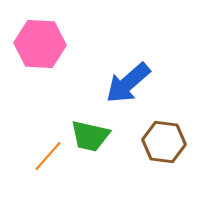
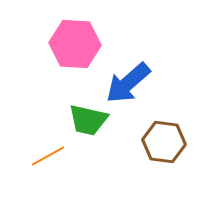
pink hexagon: moved 35 px right
green trapezoid: moved 2 px left, 16 px up
orange line: rotated 20 degrees clockwise
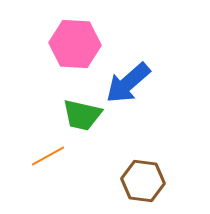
green trapezoid: moved 6 px left, 5 px up
brown hexagon: moved 21 px left, 39 px down
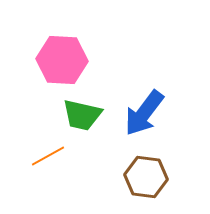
pink hexagon: moved 13 px left, 16 px down
blue arrow: moved 16 px right, 30 px down; rotated 12 degrees counterclockwise
brown hexagon: moved 3 px right, 4 px up
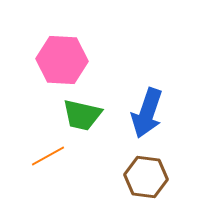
blue arrow: moved 3 px right; rotated 18 degrees counterclockwise
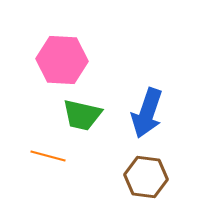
orange line: rotated 44 degrees clockwise
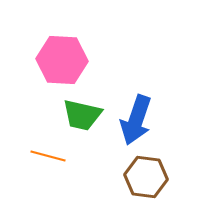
blue arrow: moved 11 px left, 7 px down
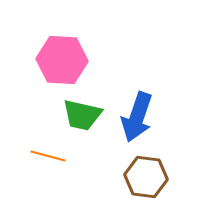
blue arrow: moved 1 px right, 3 px up
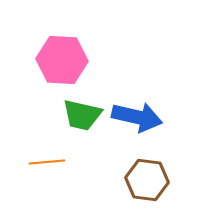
blue arrow: rotated 96 degrees counterclockwise
orange line: moved 1 px left, 6 px down; rotated 20 degrees counterclockwise
brown hexagon: moved 1 px right, 3 px down
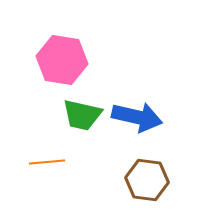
pink hexagon: rotated 6 degrees clockwise
